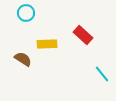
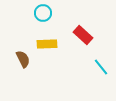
cyan circle: moved 17 px right
brown semicircle: rotated 30 degrees clockwise
cyan line: moved 1 px left, 7 px up
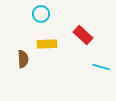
cyan circle: moved 2 px left, 1 px down
brown semicircle: rotated 24 degrees clockwise
cyan line: rotated 36 degrees counterclockwise
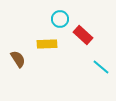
cyan circle: moved 19 px right, 5 px down
brown semicircle: moved 5 px left; rotated 30 degrees counterclockwise
cyan line: rotated 24 degrees clockwise
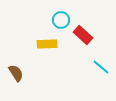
cyan circle: moved 1 px right, 1 px down
brown semicircle: moved 2 px left, 14 px down
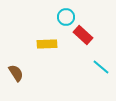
cyan circle: moved 5 px right, 3 px up
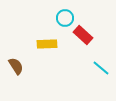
cyan circle: moved 1 px left, 1 px down
cyan line: moved 1 px down
brown semicircle: moved 7 px up
